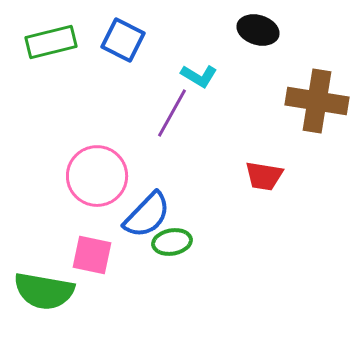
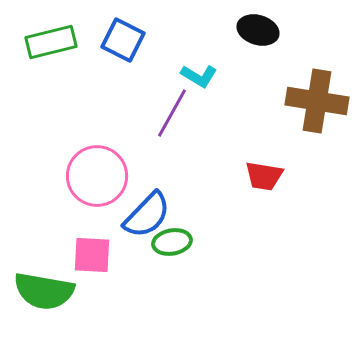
pink square: rotated 9 degrees counterclockwise
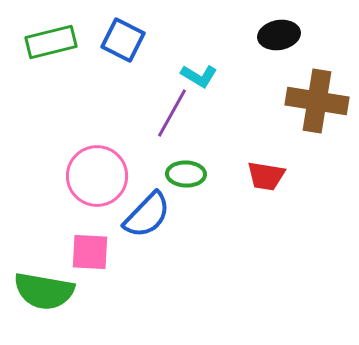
black ellipse: moved 21 px right, 5 px down; rotated 27 degrees counterclockwise
red trapezoid: moved 2 px right
green ellipse: moved 14 px right, 68 px up; rotated 12 degrees clockwise
pink square: moved 2 px left, 3 px up
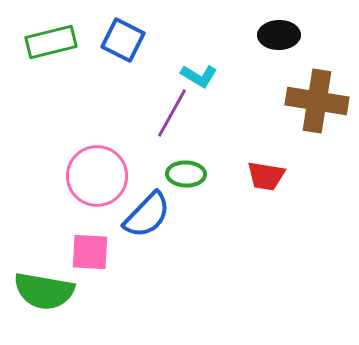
black ellipse: rotated 9 degrees clockwise
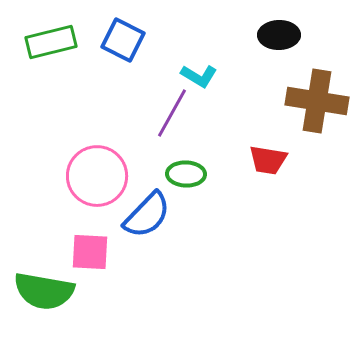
red trapezoid: moved 2 px right, 16 px up
